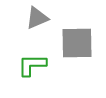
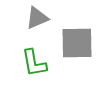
green L-shape: moved 2 px right, 2 px up; rotated 100 degrees counterclockwise
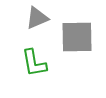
gray square: moved 6 px up
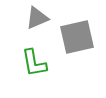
gray square: rotated 12 degrees counterclockwise
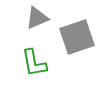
gray square: rotated 6 degrees counterclockwise
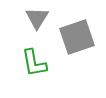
gray triangle: rotated 35 degrees counterclockwise
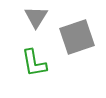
gray triangle: moved 1 px left, 1 px up
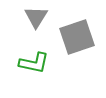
green L-shape: rotated 68 degrees counterclockwise
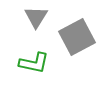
gray square: rotated 9 degrees counterclockwise
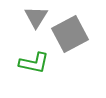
gray square: moved 7 px left, 3 px up
